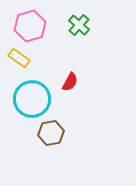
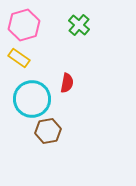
pink hexagon: moved 6 px left, 1 px up
red semicircle: moved 3 px left, 1 px down; rotated 18 degrees counterclockwise
brown hexagon: moved 3 px left, 2 px up
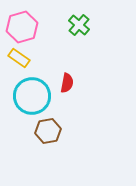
pink hexagon: moved 2 px left, 2 px down
cyan circle: moved 3 px up
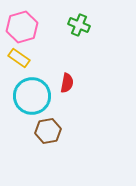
green cross: rotated 20 degrees counterclockwise
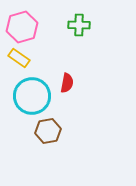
green cross: rotated 20 degrees counterclockwise
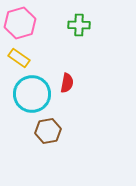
pink hexagon: moved 2 px left, 4 px up
cyan circle: moved 2 px up
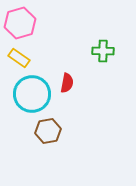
green cross: moved 24 px right, 26 px down
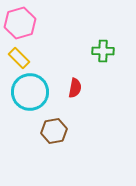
yellow rectangle: rotated 10 degrees clockwise
red semicircle: moved 8 px right, 5 px down
cyan circle: moved 2 px left, 2 px up
brown hexagon: moved 6 px right
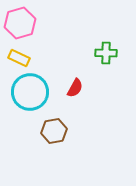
green cross: moved 3 px right, 2 px down
yellow rectangle: rotated 20 degrees counterclockwise
red semicircle: rotated 18 degrees clockwise
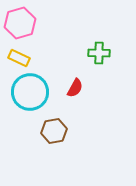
green cross: moved 7 px left
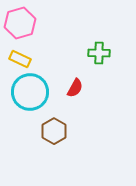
yellow rectangle: moved 1 px right, 1 px down
brown hexagon: rotated 20 degrees counterclockwise
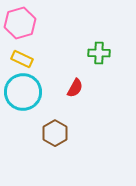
yellow rectangle: moved 2 px right
cyan circle: moved 7 px left
brown hexagon: moved 1 px right, 2 px down
